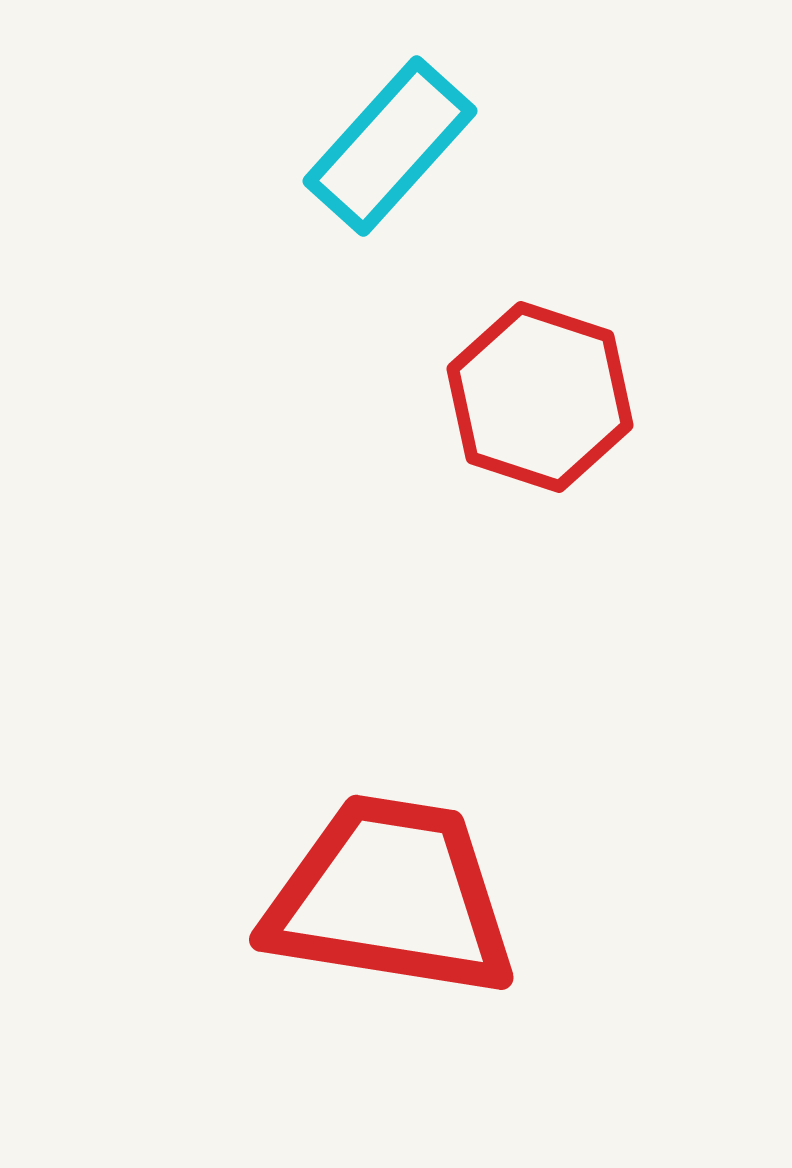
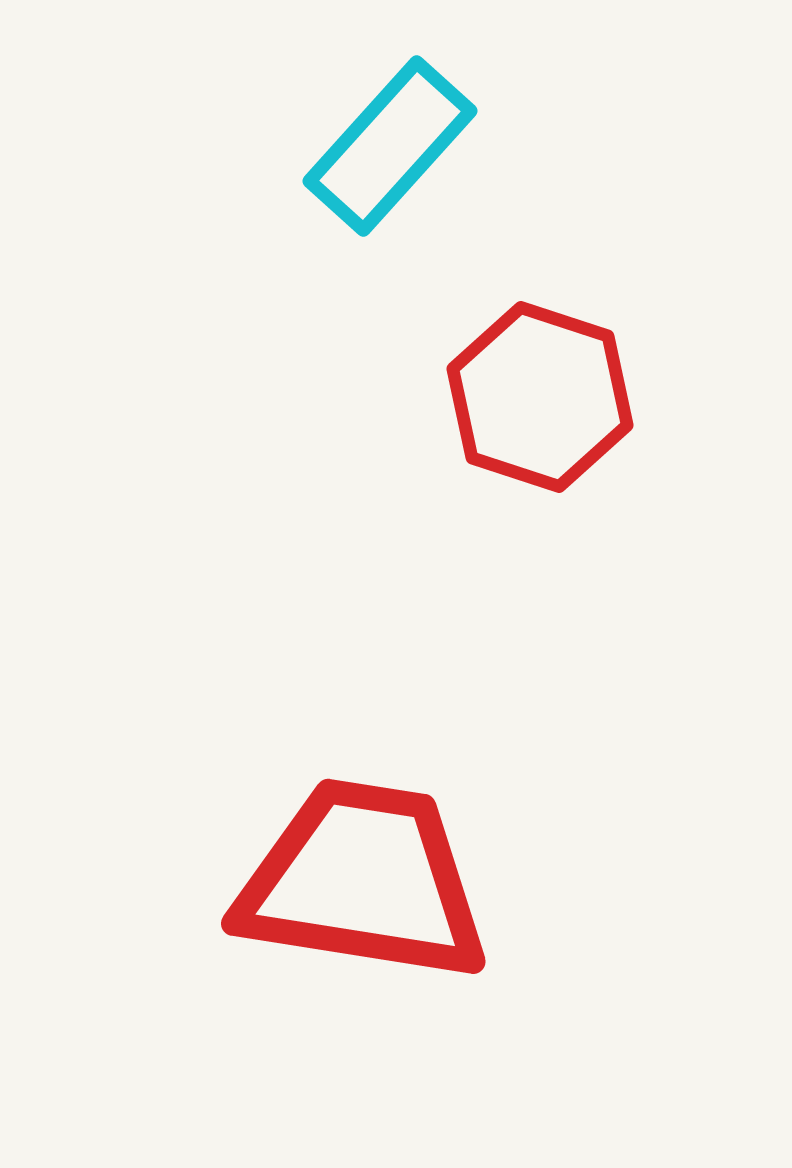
red trapezoid: moved 28 px left, 16 px up
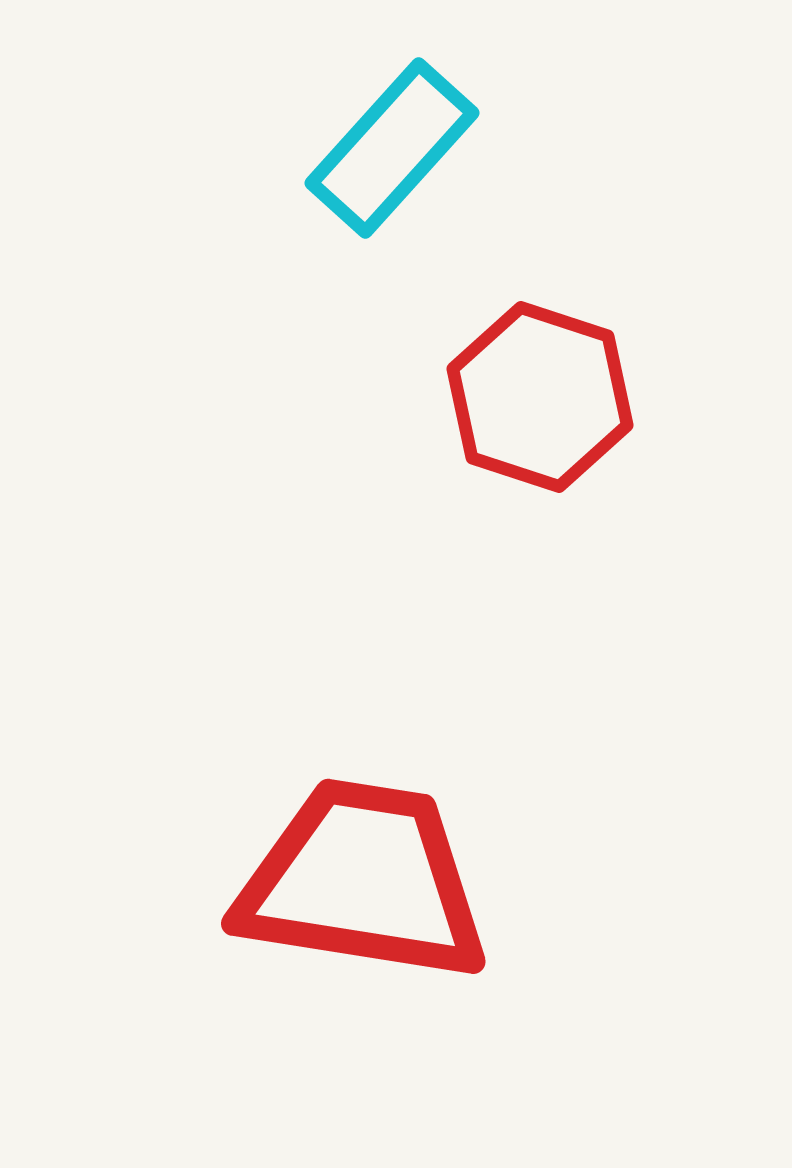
cyan rectangle: moved 2 px right, 2 px down
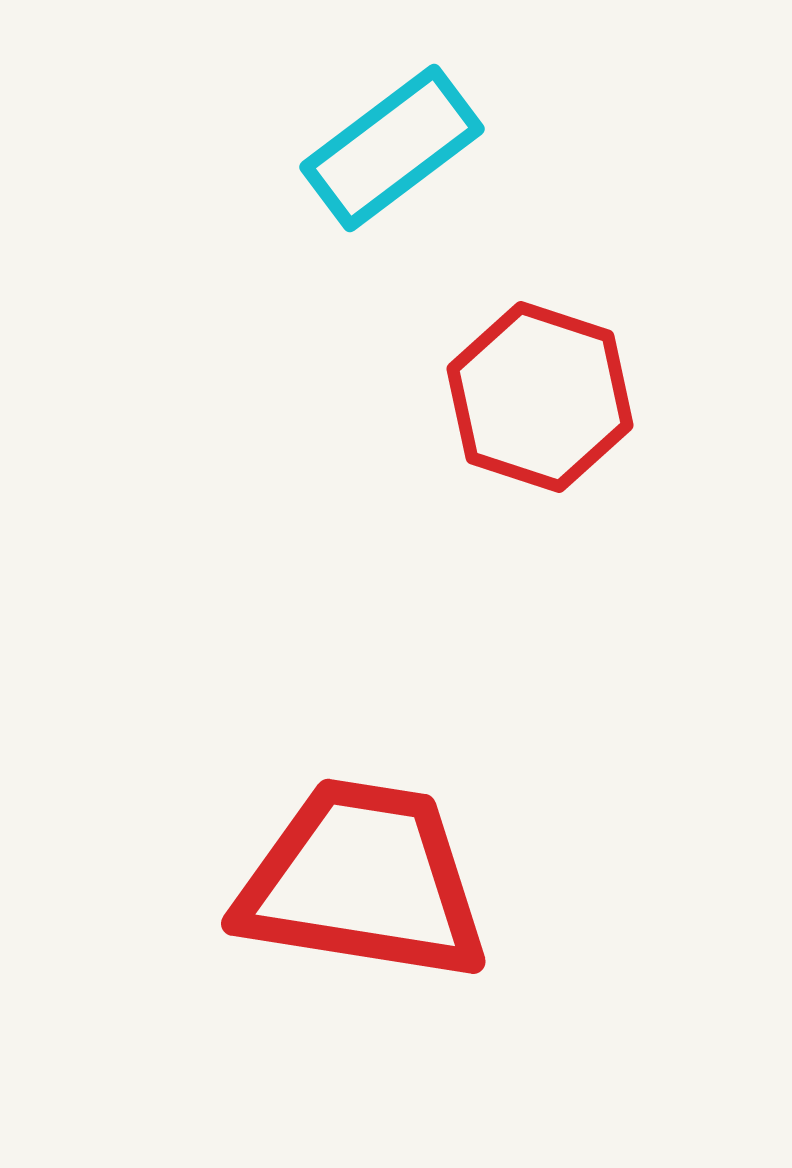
cyan rectangle: rotated 11 degrees clockwise
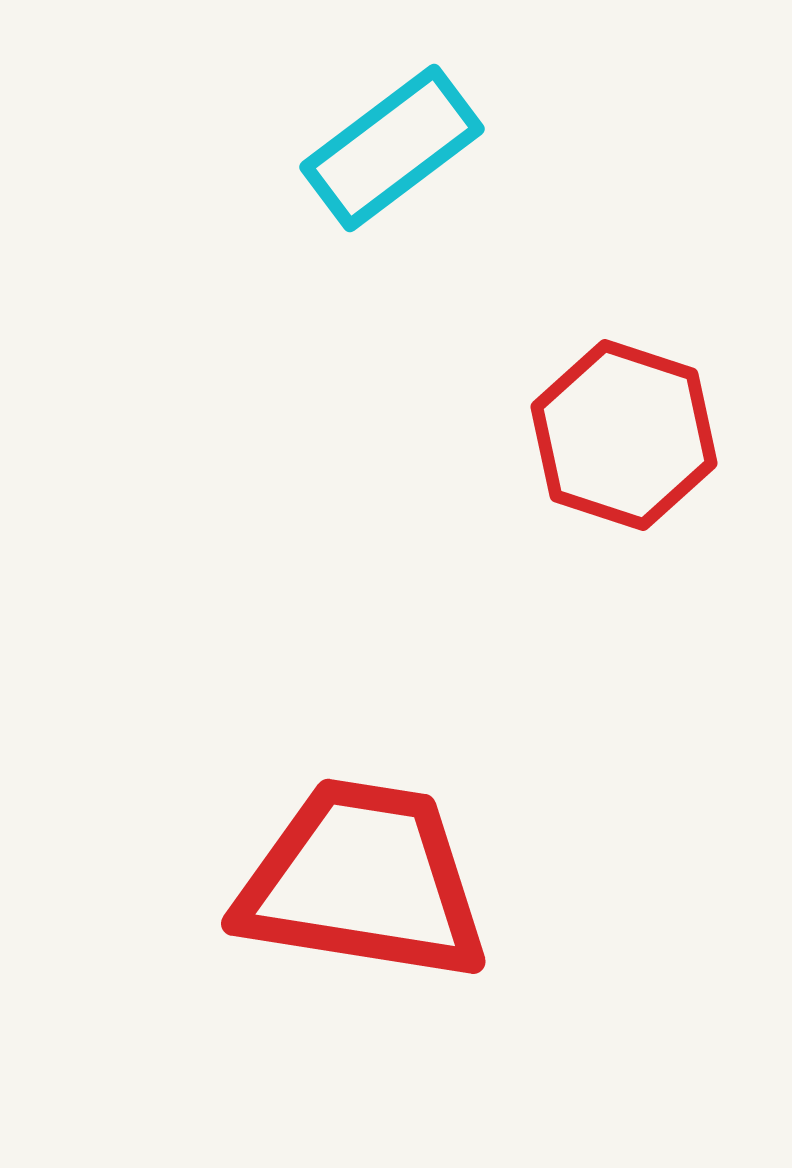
red hexagon: moved 84 px right, 38 px down
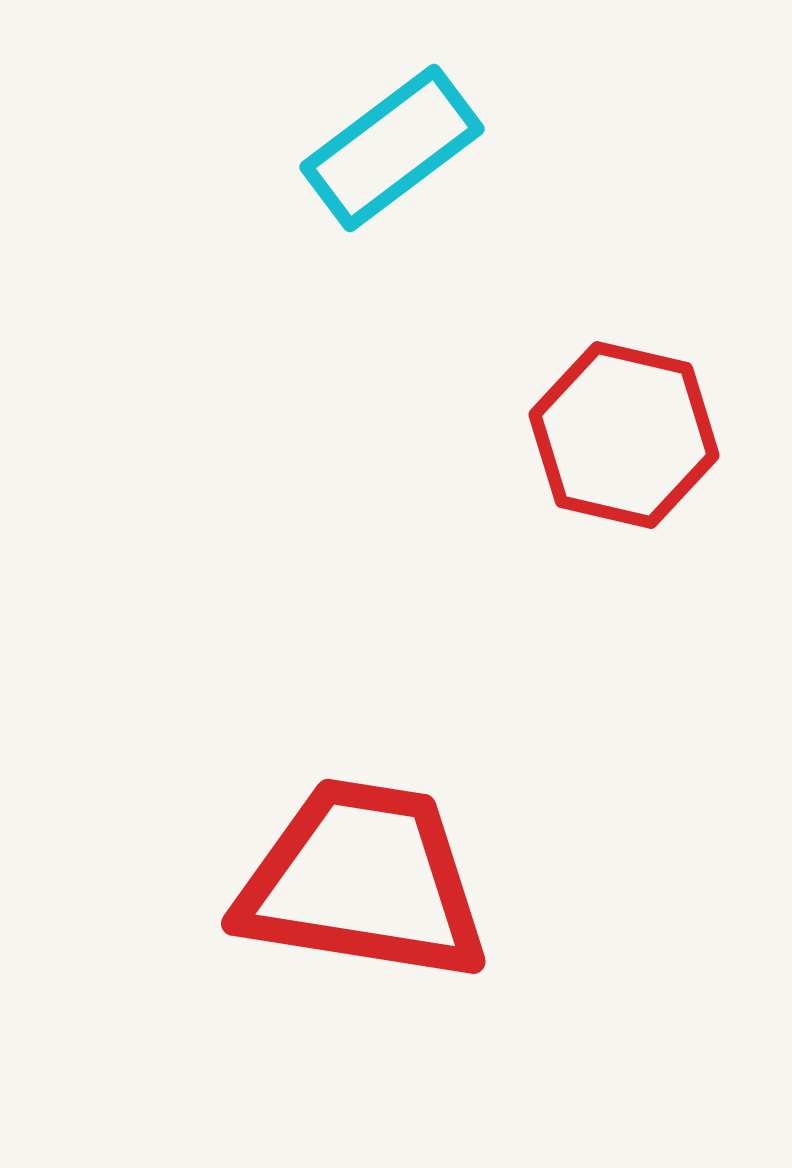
red hexagon: rotated 5 degrees counterclockwise
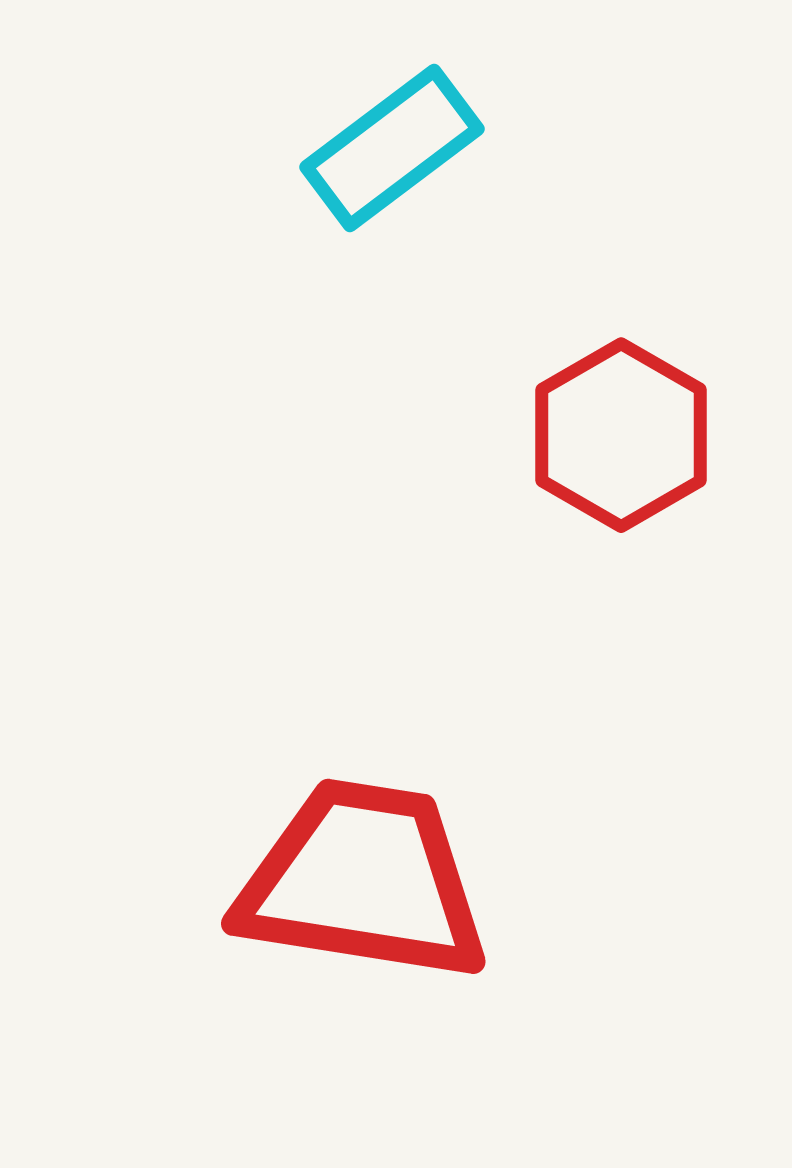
red hexagon: moved 3 px left; rotated 17 degrees clockwise
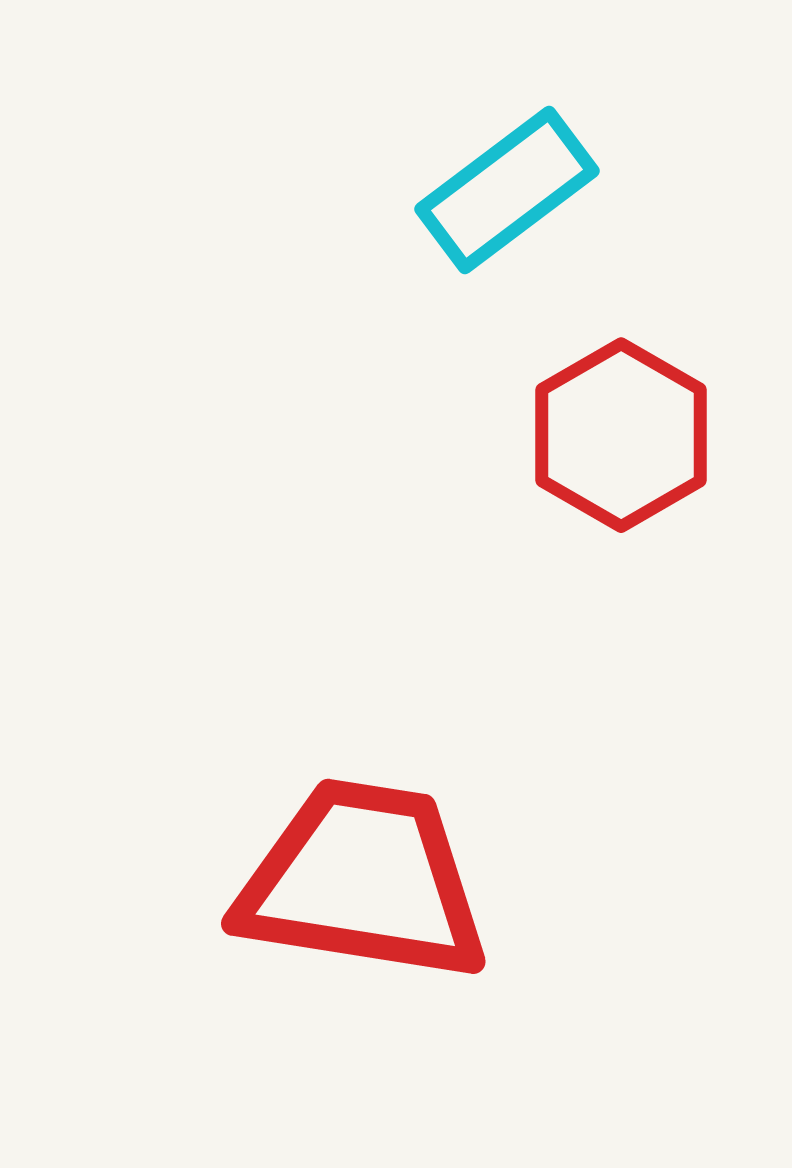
cyan rectangle: moved 115 px right, 42 px down
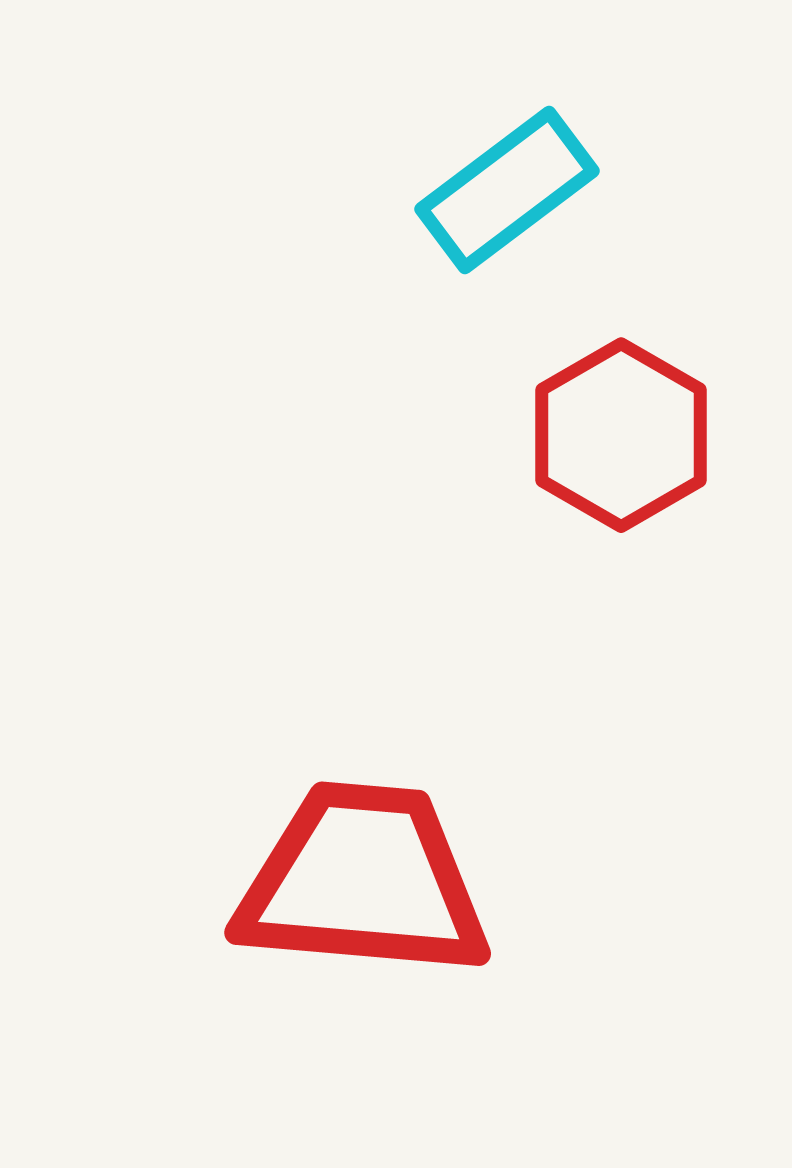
red trapezoid: rotated 4 degrees counterclockwise
